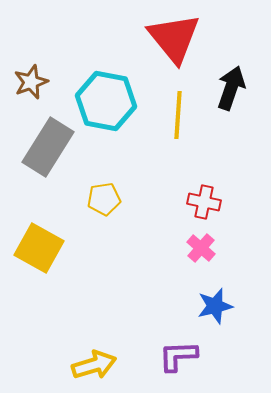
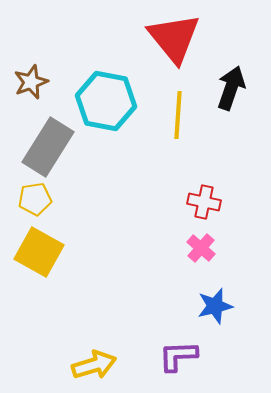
yellow pentagon: moved 69 px left
yellow square: moved 4 px down
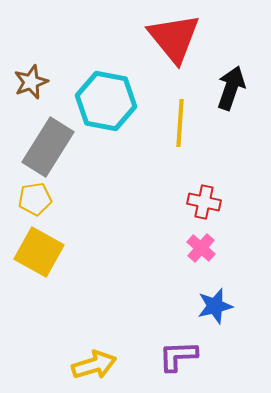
yellow line: moved 2 px right, 8 px down
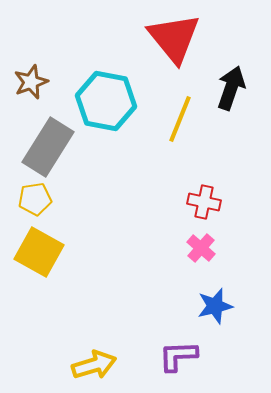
yellow line: moved 4 px up; rotated 18 degrees clockwise
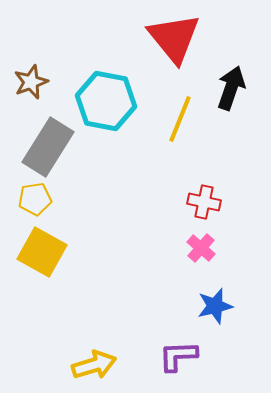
yellow square: moved 3 px right
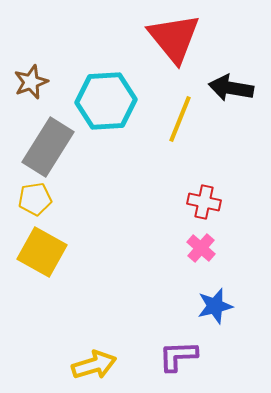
black arrow: rotated 99 degrees counterclockwise
cyan hexagon: rotated 14 degrees counterclockwise
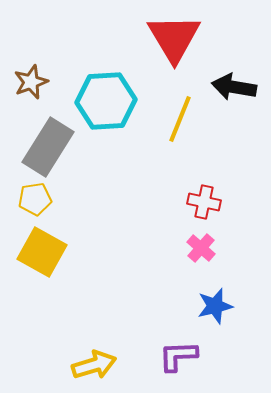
red triangle: rotated 8 degrees clockwise
black arrow: moved 3 px right, 1 px up
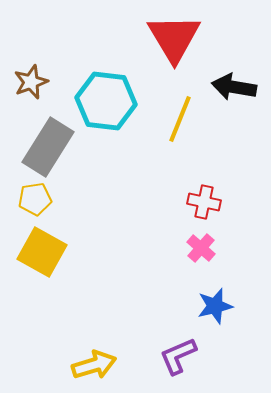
cyan hexagon: rotated 10 degrees clockwise
purple L-shape: rotated 21 degrees counterclockwise
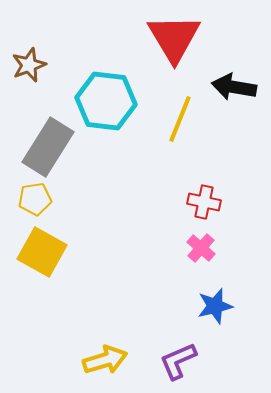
brown star: moved 2 px left, 17 px up
purple L-shape: moved 5 px down
yellow arrow: moved 11 px right, 5 px up
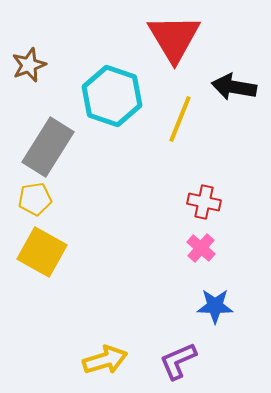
cyan hexagon: moved 6 px right, 5 px up; rotated 12 degrees clockwise
blue star: rotated 15 degrees clockwise
